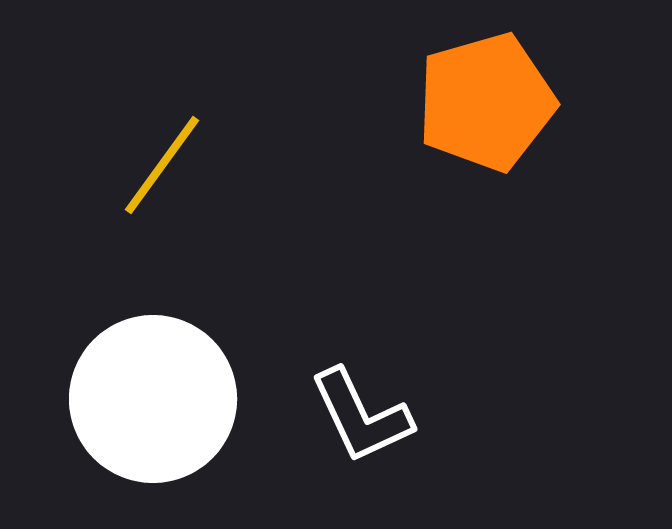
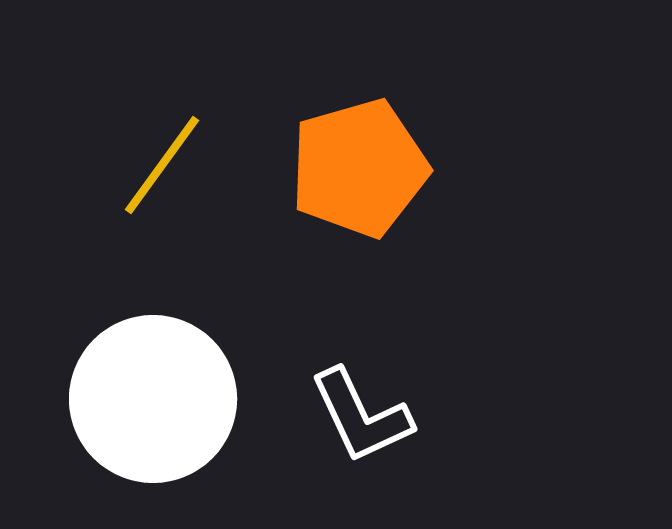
orange pentagon: moved 127 px left, 66 px down
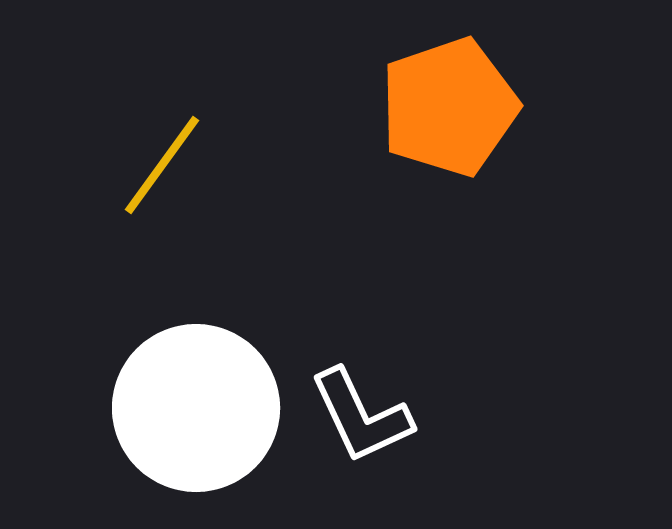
orange pentagon: moved 90 px right, 61 px up; rotated 3 degrees counterclockwise
white circle: moved 43 px right, 9 px down
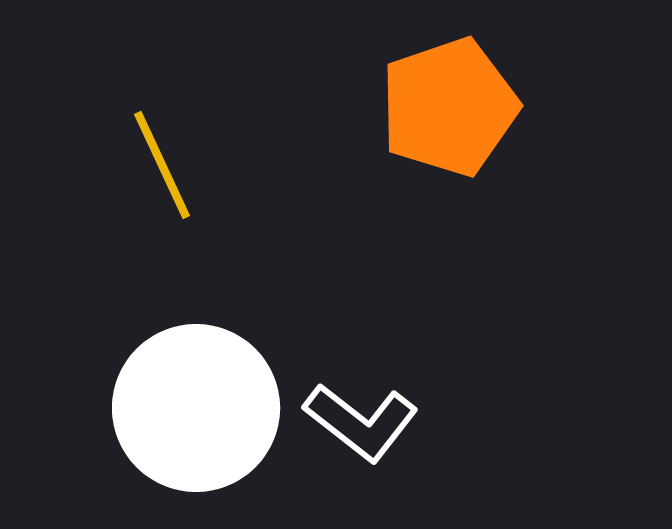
yellow line: rotated 61 degrees counterclockwise
white L-shape: moved 6 px down; rotated 27 degrees counterclockwise
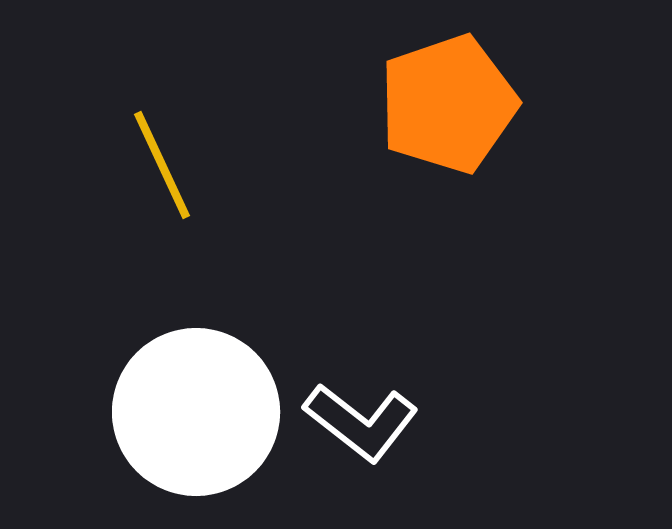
orange pentagon: moved 1 px left, 3 px up
white circle: moved 4 px down
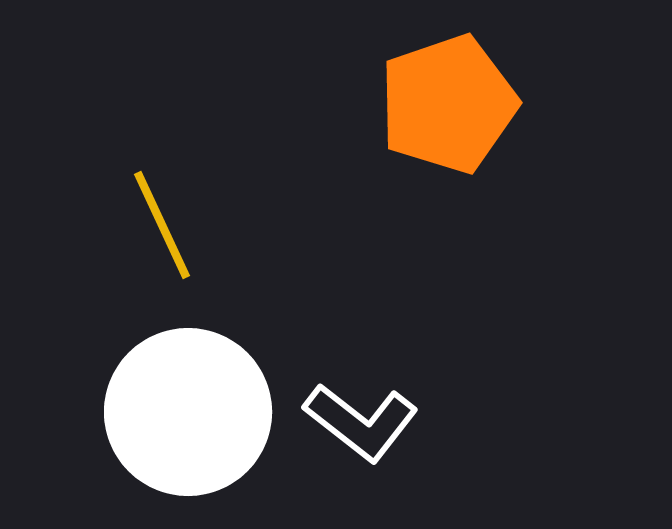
yellow line: moved 60 px down
white circle: moved 8 px left
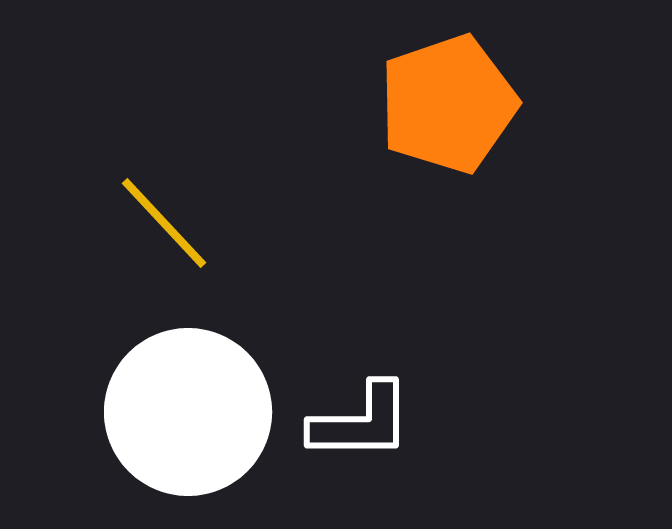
yellow line: moved 2 px right, 2 px up; rotated 18 degrees counterclockwise
white L-shape: rotated 38 degrees counterclockwise
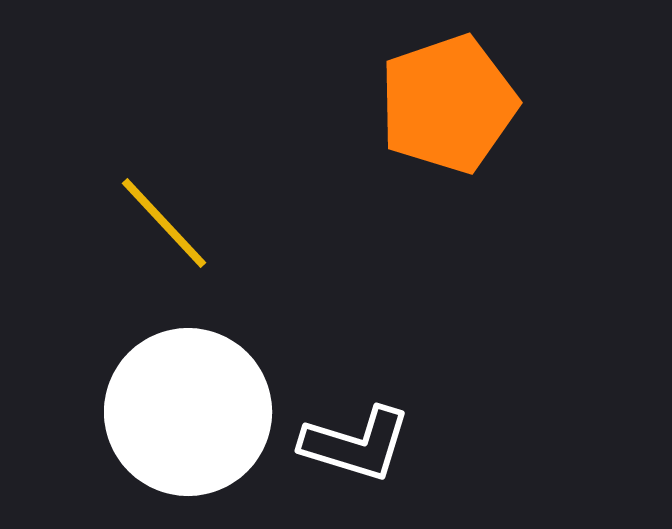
white L-shape: moved 5 px left, 22 px down; rotated 17 degrees clockwise
